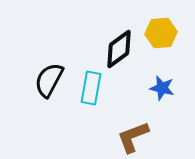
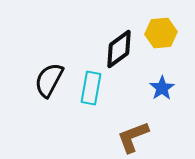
blue star: rotated 25 degrees clockwise
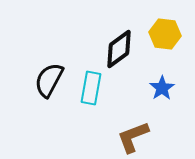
yellow hexagon: moved 4 px right, 1 px down; rotated 12 degrees clockwise
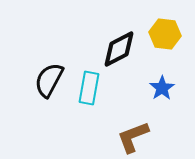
black diamond: rotated 9 degrees clockwise
cyan rectangle: moved 2 px left
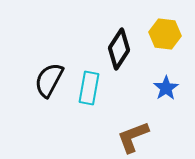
black diamond: rotated 30 degrees counterclockwise
blue star: moved 4 px right
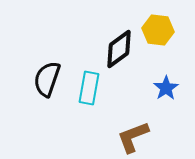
yellow hexagon: moved 7 px left, 4 px up
black diamond: rotated 21 degrees clockwise
black semicircle: moved 2 px left, 1 px up; rotated 9 degrees counterclockwise
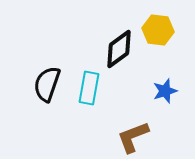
black semicircle: moved 5 px down
blue star: moved 1 px left, 3 px down; rotated 15 degrees clockwise
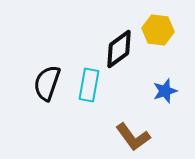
black semicircle: moved 1 px up
cyan rectangle: moved 3 px up
brown L-shape: rotated 105 degrees counterclockwise
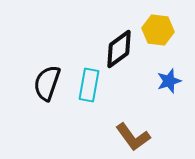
blue star: moved 4 px right, 10 px up
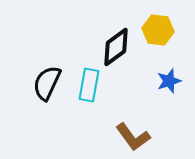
black diamond: moved 3 px left, 2 px up
black semicircle: rotated 6 degrees clockwise
